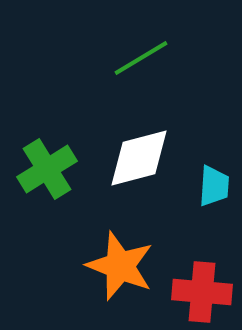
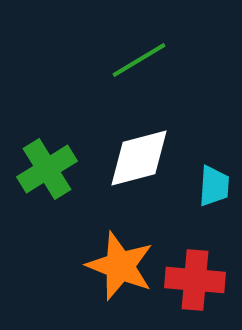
green line: moved 2 px left, 2 px down
red cross: moved 7 px left, 12 px up
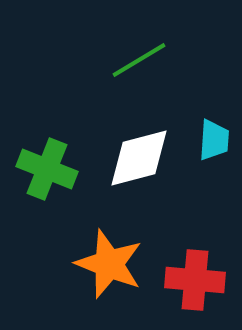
green cross: rotated 36 degrees counterclockwise
cyan trapezoid: moved 46 px up
orange star: moved 11 px left, 2 px up
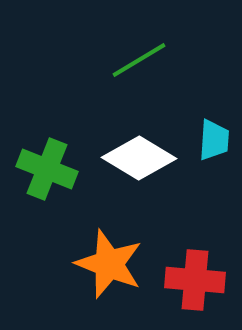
white diamond: rotated 46 degrees clockwise
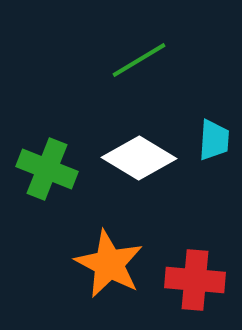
orange star: rotated 6 degrees clockwise
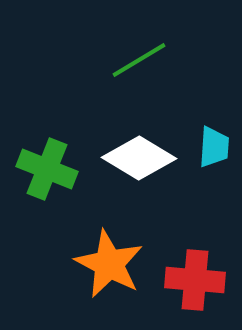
cyan trapezoid: moved 7 px down
